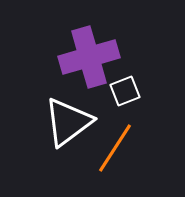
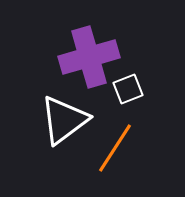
white square: moved 3 px right, 2 px up
white triangle: moved 4 px left, 2 px up
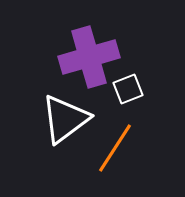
white triangle: moved 1 px right, 1 px up
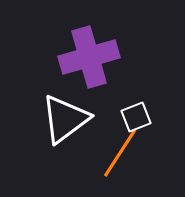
white square: moved 8 px right, 28 px down
orange line: moved 5 px right, 5 px down
